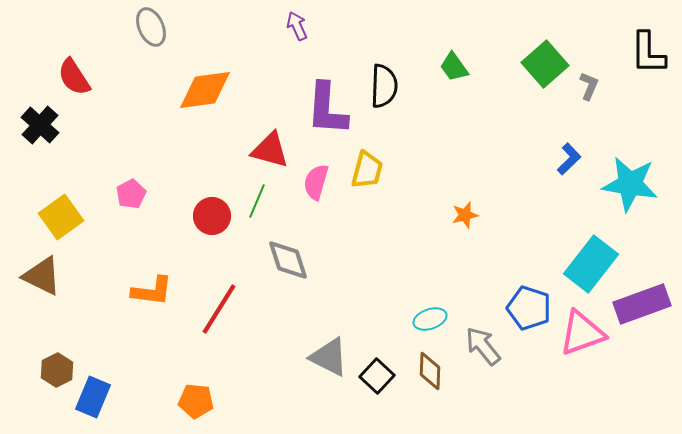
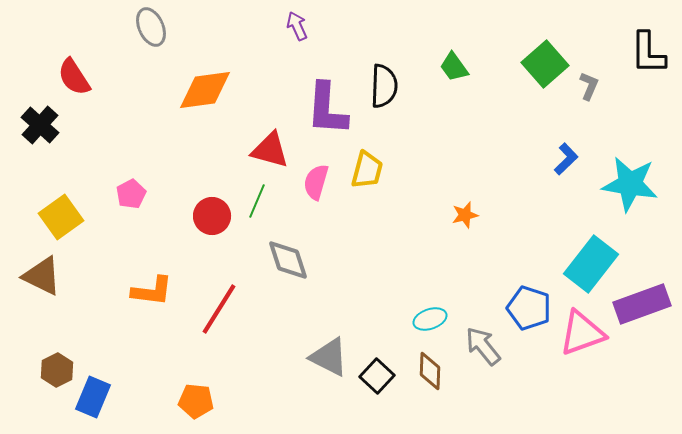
blue L-shape: moved 3 px left
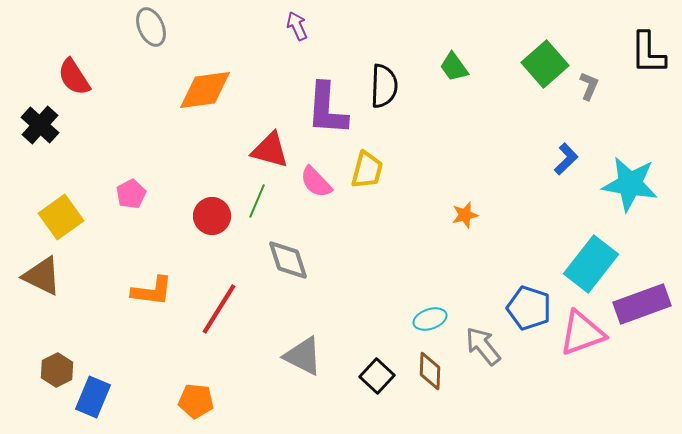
pink semicircle: rotated 60 degrees counterclockwise
gray triangle: moved 26 px left, 1 px up
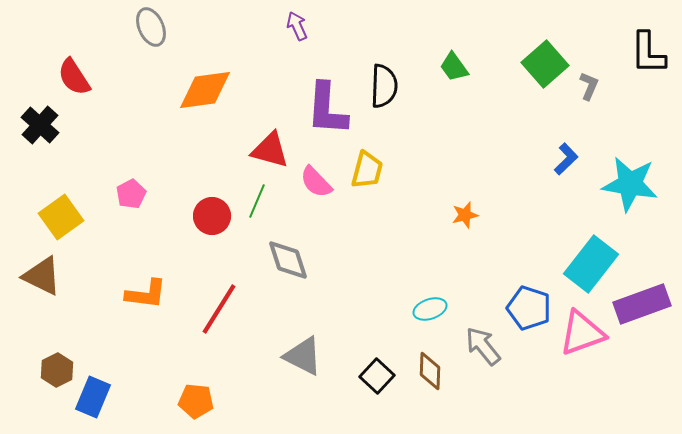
orange L-shape: moved 6 px left, 3 px down
cyan ellipse: moved 10 px up
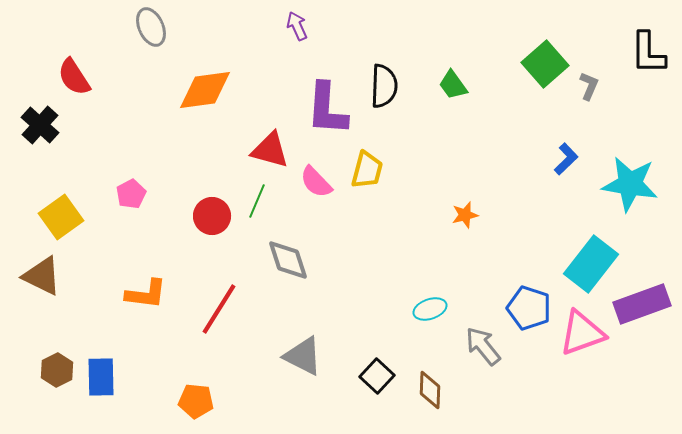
green trapezoid: moved 1 px left, 18 px down
brown diamond: moved 19 px down
blue rectangle: moved 8 px right, 20 px up; rotated 24 degrees counterclockwise
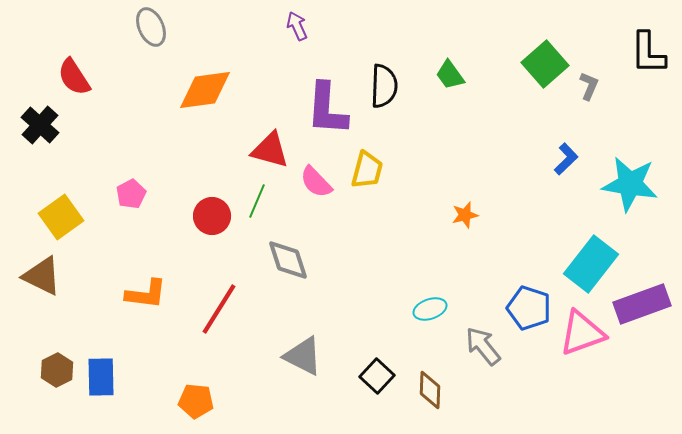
green trapezoid: moved 3 px left, 10 px up
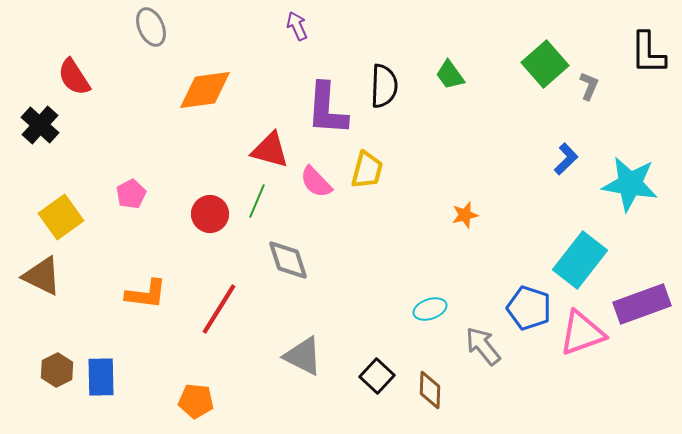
red circle: moved 2 px left, 2 px up
cyan rectangle: moved 11 px left, 4 px up
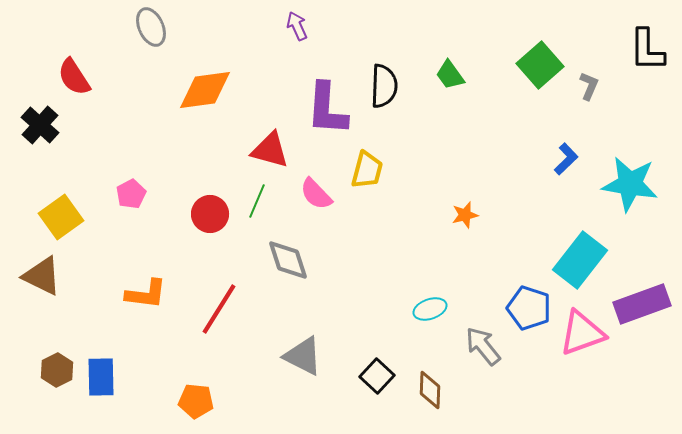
black L-shape: moved 1 px left, 3 px up
green square: moved 5 px left, 1 px down
pink semicircle: moved 12 px down
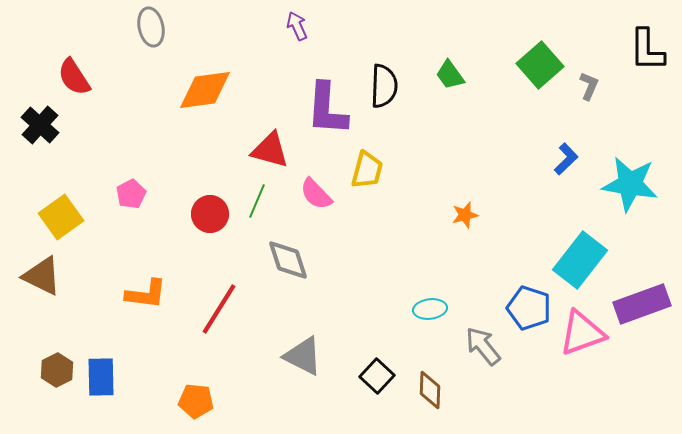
gray ellipse: rotated 12 degrees clockwise
cyan ellipse: rotated 12 degrees clockwise
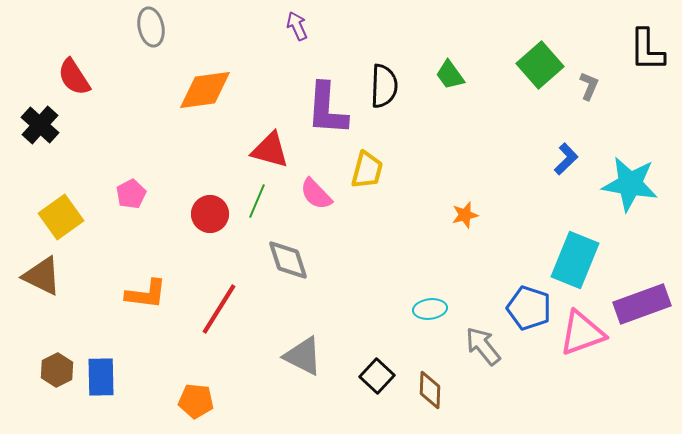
cyan rectangle: moved 5 px left; rotated 16 degrees counterclockwise
